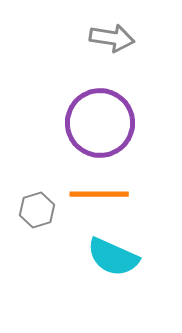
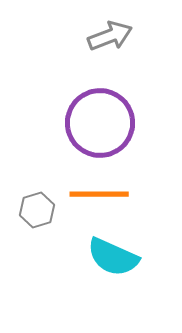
gray arrow: moved 2 px left, 2 px up; rotated 30 degrees counterclockwise
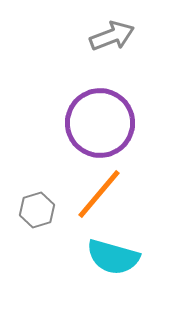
gray arrow: moved 2 px right
orange line: rotated 50 degrees counterclockwise
cyan semicircle: rotated 8 degrees counterclockwise
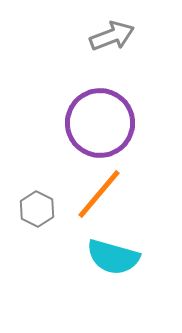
gray hexagon: moved 1 px up; rotated 16 degrees counterclockwise
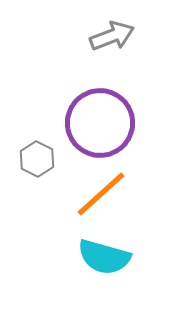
orange line: moved 2 px right; rotated 8 degrees clockwise
gray hexagon: moved 50 px up
cyan semicircle: moved 9 px left
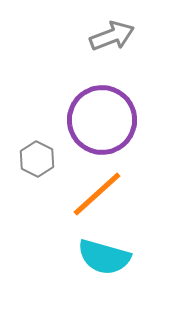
purple circle: moved 2 px right, 3 px up
orange line: moved 4 px left
